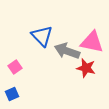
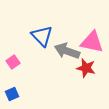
pink square: moved 2 px left, 5 px up
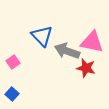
blue square: rotated 24 degrees counterclockwise
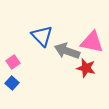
blue square: moved 11 px up
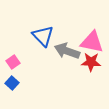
blue triangle: moved 1 px right
red star: moved 5 px right, 6 px up; rotated 12 degrees counterclockwise
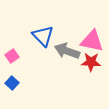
pink triangle: moved 1 px up
pink square: moved 1 px left, 6 px up
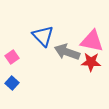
gray arrow: moved 1 px down
pink square: moved 1 px down
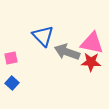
pink triangle: moved 2 px down
pink square: moved 1 px left, 1 px down; rotated 24 degrees clockwise
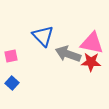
gray arrow: moved 1 px right, 2 px down
pink square: moved 2 px up
